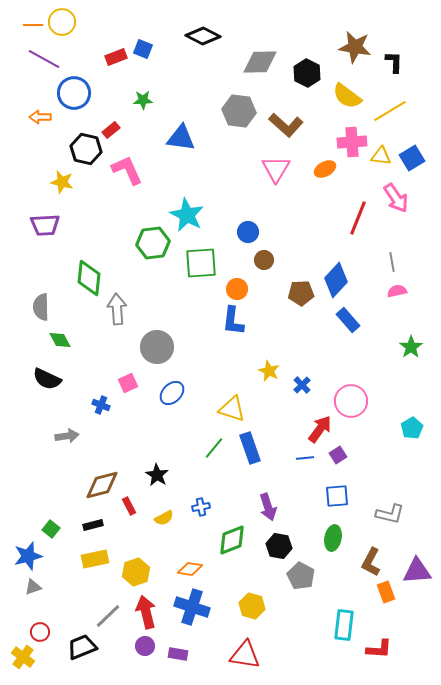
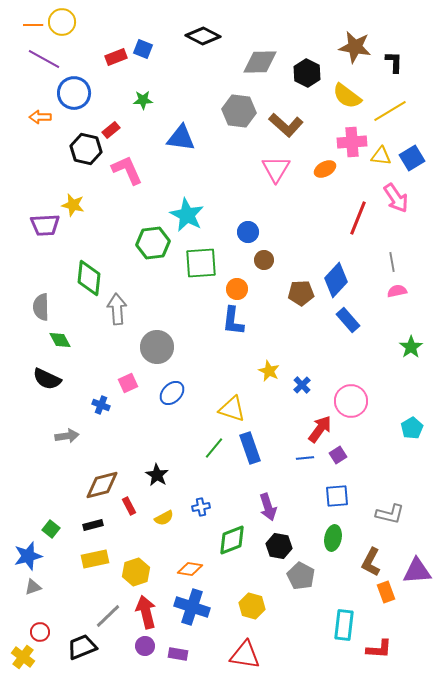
yellow star at (62, 182): moved 11 px right, 23 px down
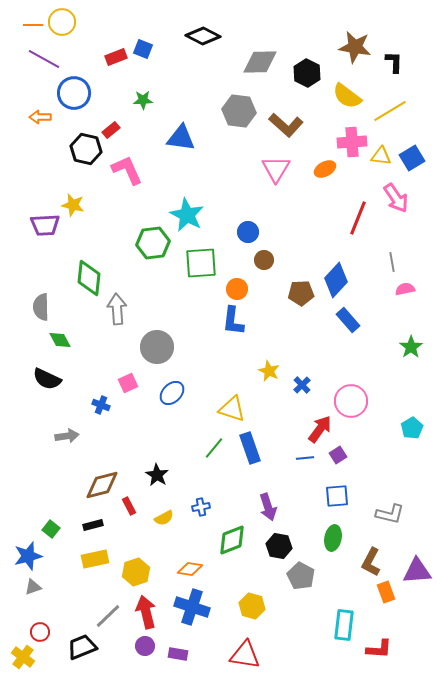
pink semicircle at (397, 291): moved 8 px right, 2 px up
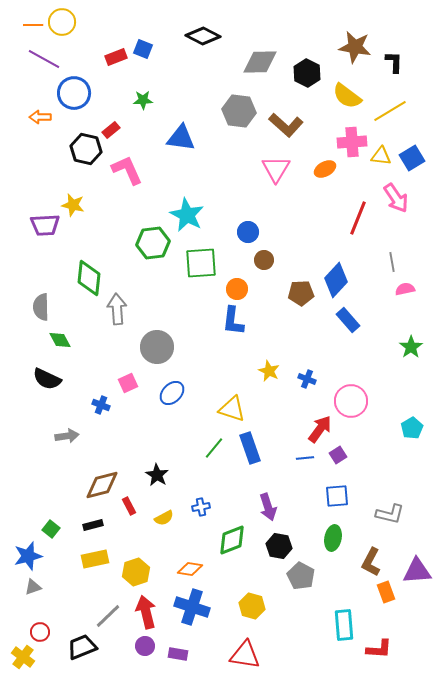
blue cross at (302, 385): moved 5 px right, 6 px up; rotated 24 degrees counterclockwise
cyan rectangle at (344, 625): rotated 12 degrees counterclockwise
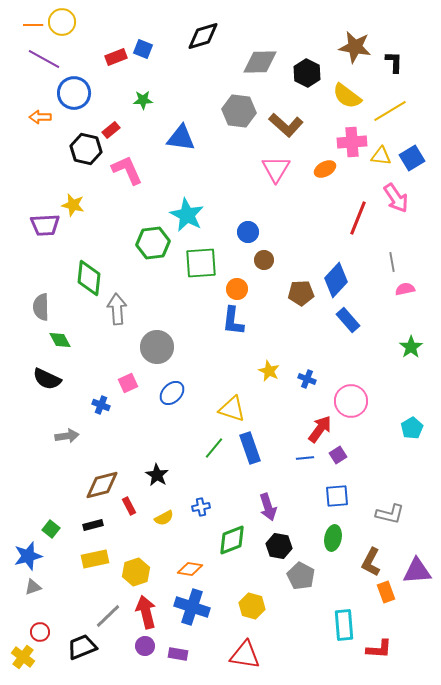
black diamond at (203, 36): rotated 44 degrees counterclockwise
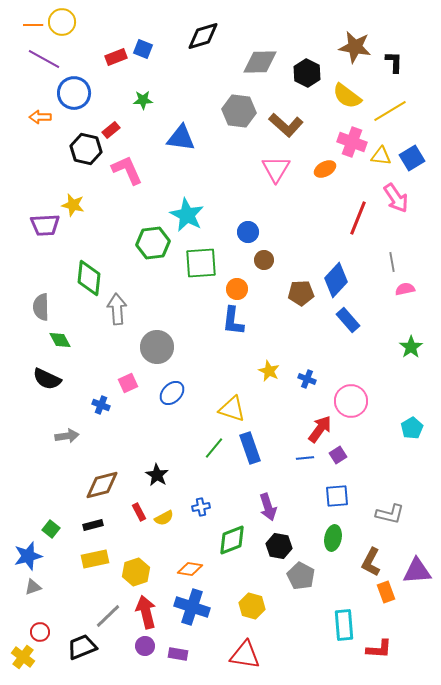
pink cross at (352, 142): rotated 24 degrees clockwise
red rectangle at (129, 506): moved 10 px right, 6 px down
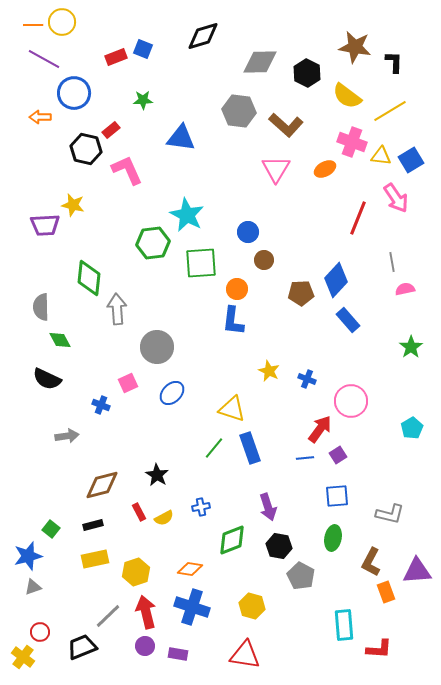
blue square at (412, 158): moved 1 px left, 2 px down
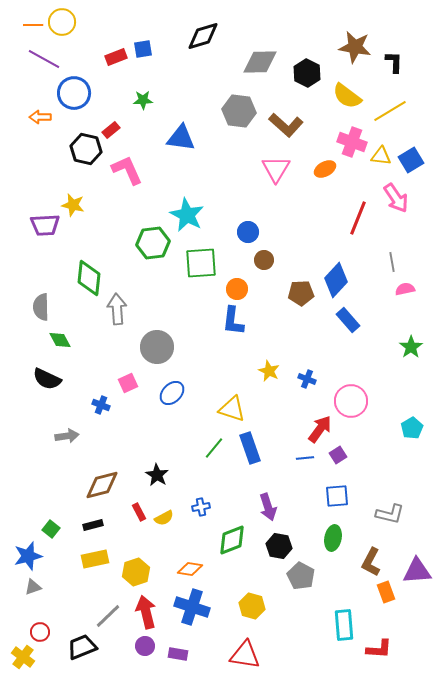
blue square at (143, 49): rotated 30 degrees counterclockwise
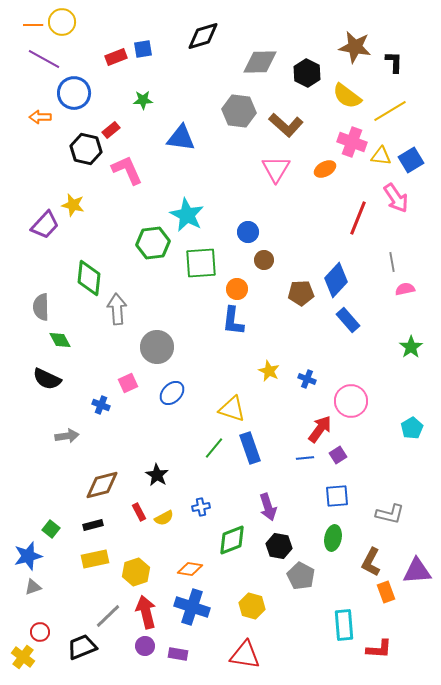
purple trapezoid at (45, 225): rotated 44 degrees counterclockwise
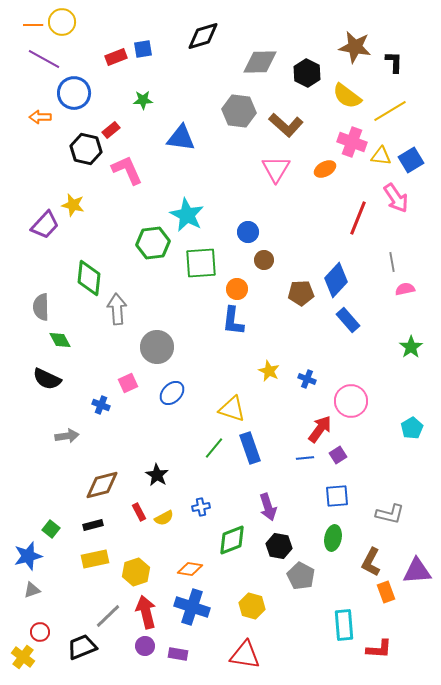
gray triangle at (33, 587): moved 1 px left, 3 px down
